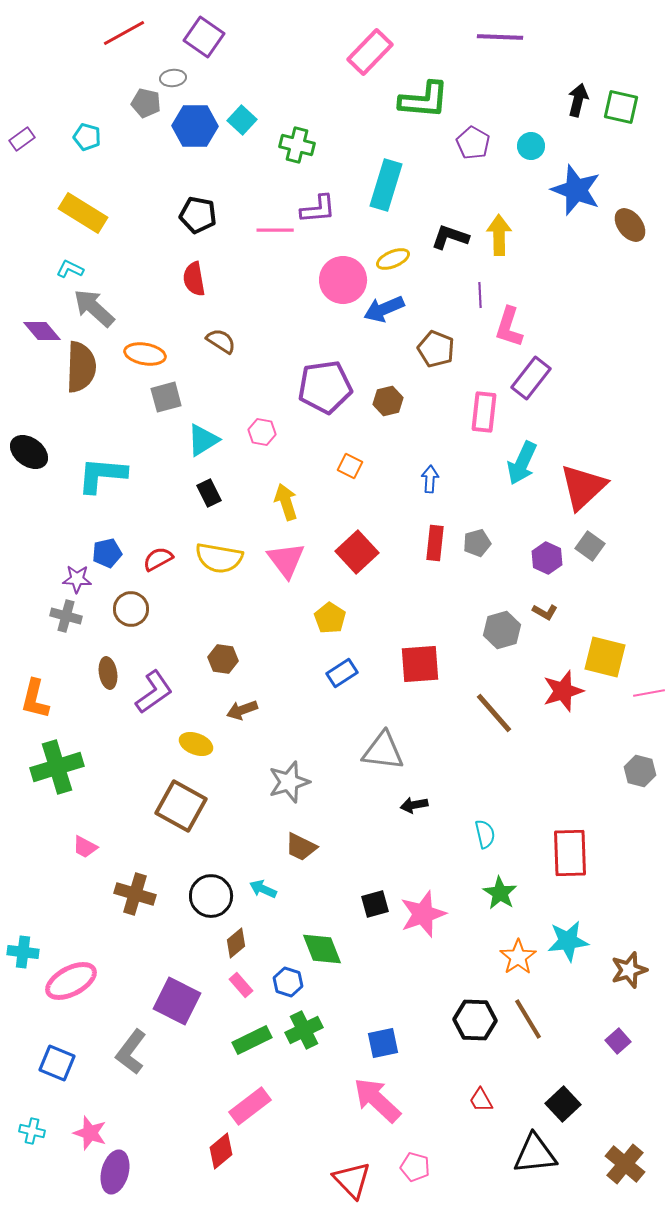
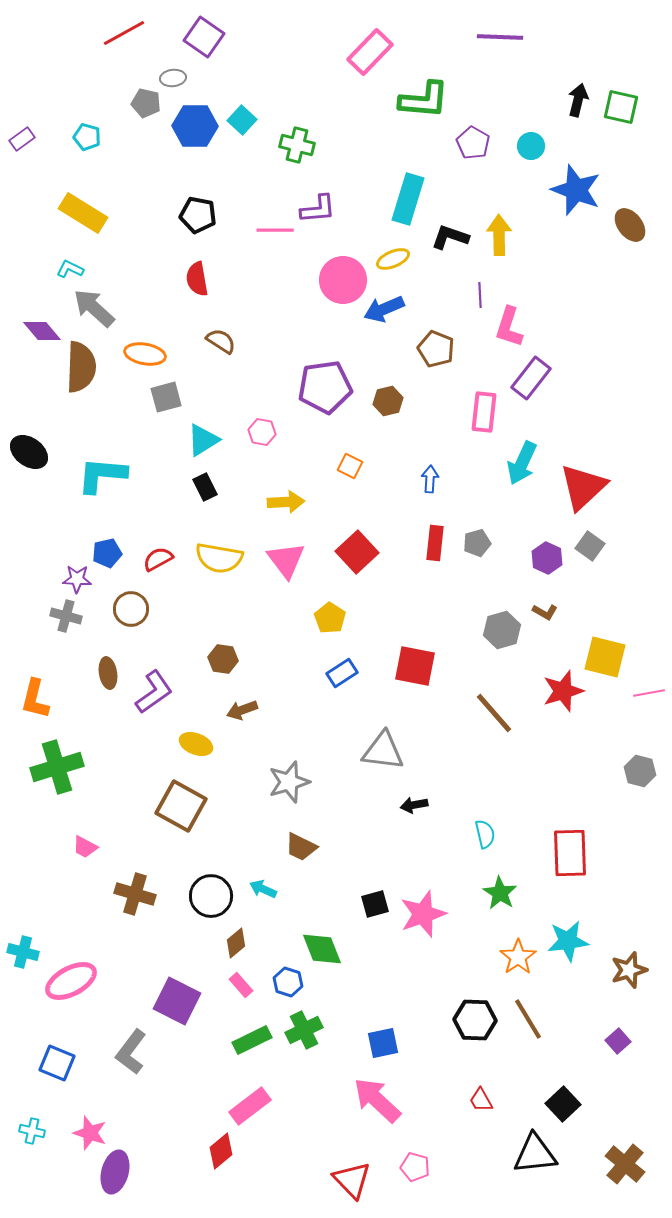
cyan rectangle at (386, 185): moved 22 px right, 14 px down
red semicircle at (194, 279): moved 3 px right
black rectangle at (209, 493): moved 4 px left, 6 px up
yellow arrow at (286, 502): rotated 105 degrees clockwise
red square at (420, 664): moved 5 px left, 2 px down; rotated 15 degrees clockwise
cyan cross at (23, 952): rotated 8 degrees clockwise
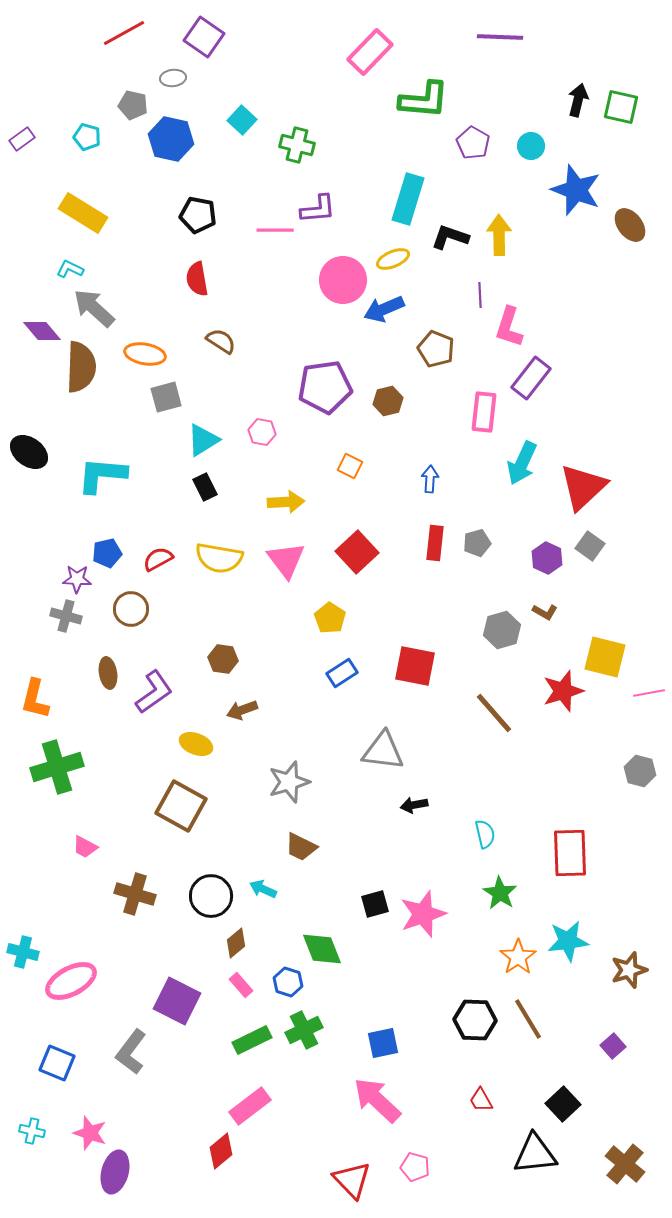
gray pentagon at (146, 103): moved 13 px left, 2 px down
blue hexagon at (195, 126): moved 24 px left, 13 px down; rotated 12 degrees clockwise
purple square at (618, 1041): moved 5 px left, 5 px down
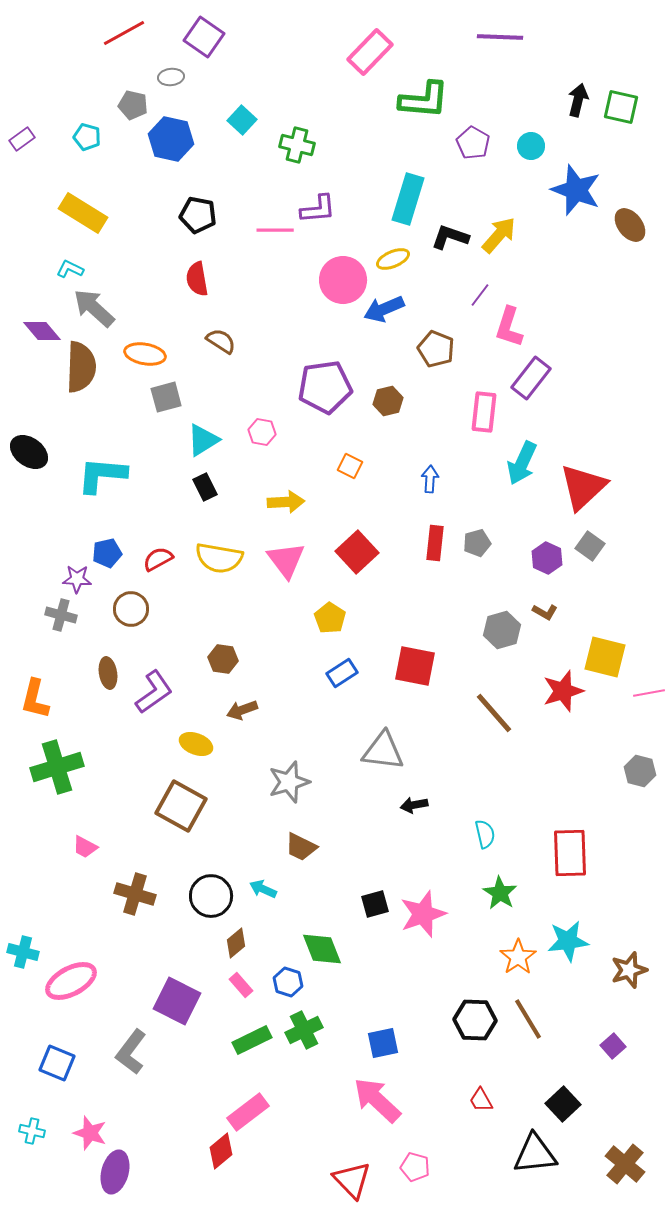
gray ellipse at (173, 78): moved 2 px left, 1 px up
yellow arrow at (499, 235): rotated 42 degrees clockwise
purple line at (480, 295): rotated 40 degrees clockwise
gray cross at (66, 616): moved 5 px left, 1 px up
pink rectangle at (250, 1106): moved 2 px left, 6 px down
